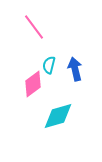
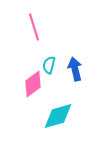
pink line: rotated 20 degrees clockwise
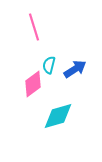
blue arrow: rotated 70 degrees clockwise
